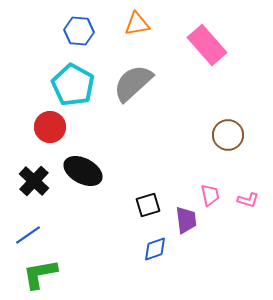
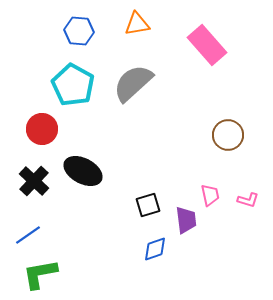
red circle: moved 8 px left, 2 px down
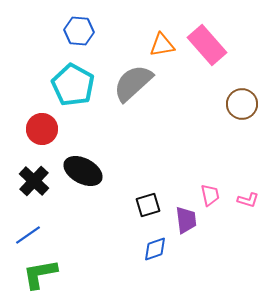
orange triangle: moved 25 px right, 21 px down
brown circle: moved 14 px right, 31 px up
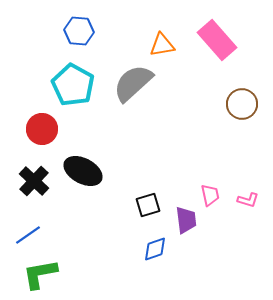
pink rectangle: moved 10 px right, 5 px up
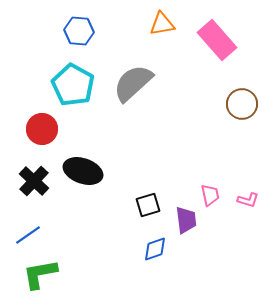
orange triangle: moved 21 px up
black ellipse: rotated 9 degrees counterclockwise
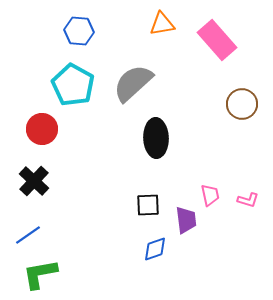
black ellipse: moved 73 px right, 33 px up; rotated 69 degrees clockwise
black square: rotated 15 degrees clockwise
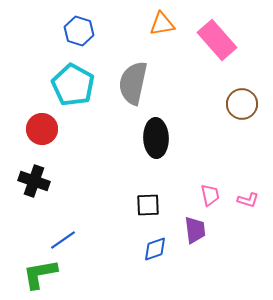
blue hexagon: rotated 12 degrees clockwise
gray semicircle: rotated 36 degrees counterclockwise
black cross: rotated 24 degrees counterclockwise
purple trapezoid: moved 9 px right, 10 px down
blue line: moved 35 px right, 5 px down
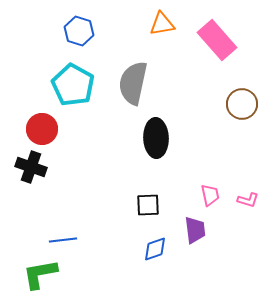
black cross: moved 3 px left, 14 px up
blue line: rotated 28 degrees clockwise
